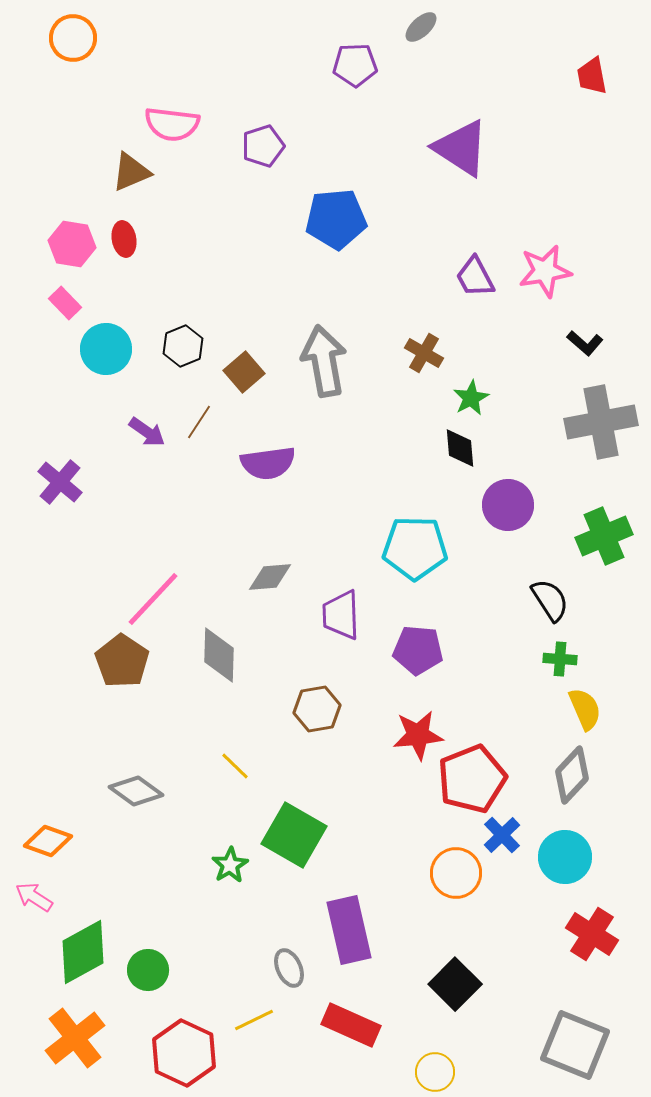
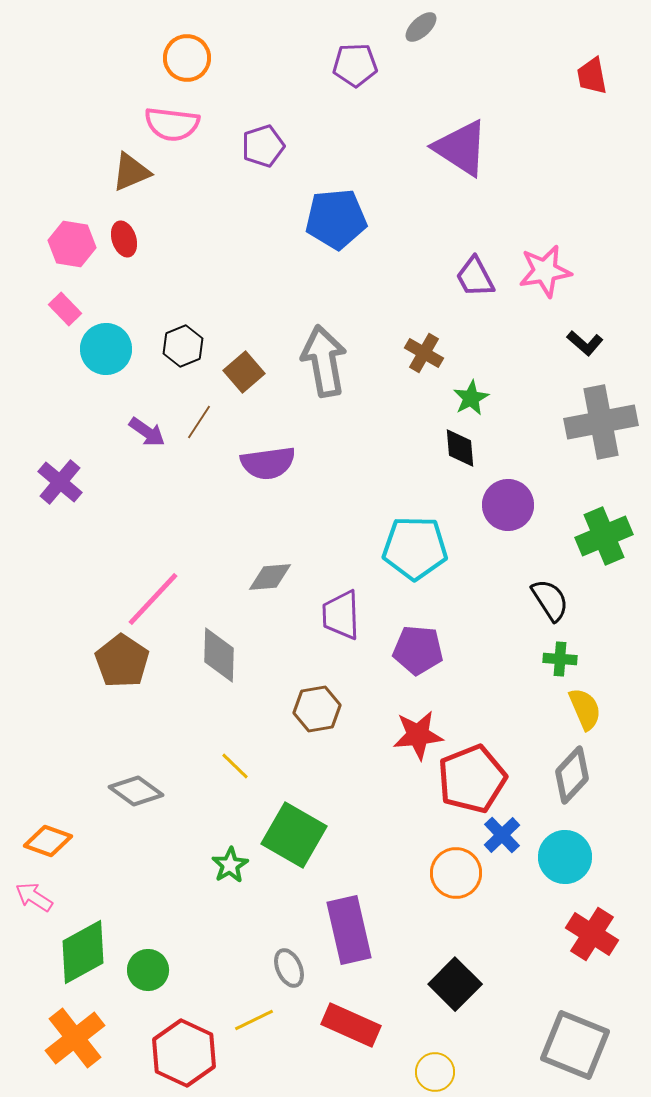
orange circle at (73, 38): moved 114 px right, 20 px down
red ellipse at (124, 239): rotated 8 degrees counterclockwise
pink rectangle at (65, 303): moved 6 px down
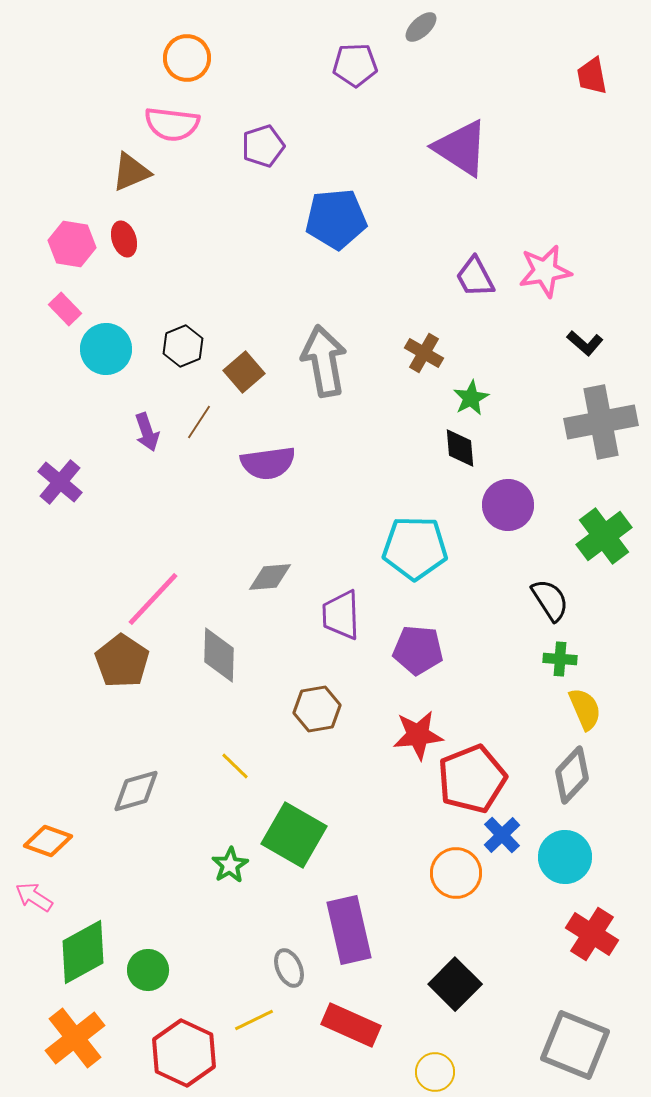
purple arrow at (147, 432): rotated 36 degrees clockwise
green cross at (604, 536): rotated 14 degrees counterclockwise
gray diamond at (136, 791): rotated 52 degrees counterclockwise
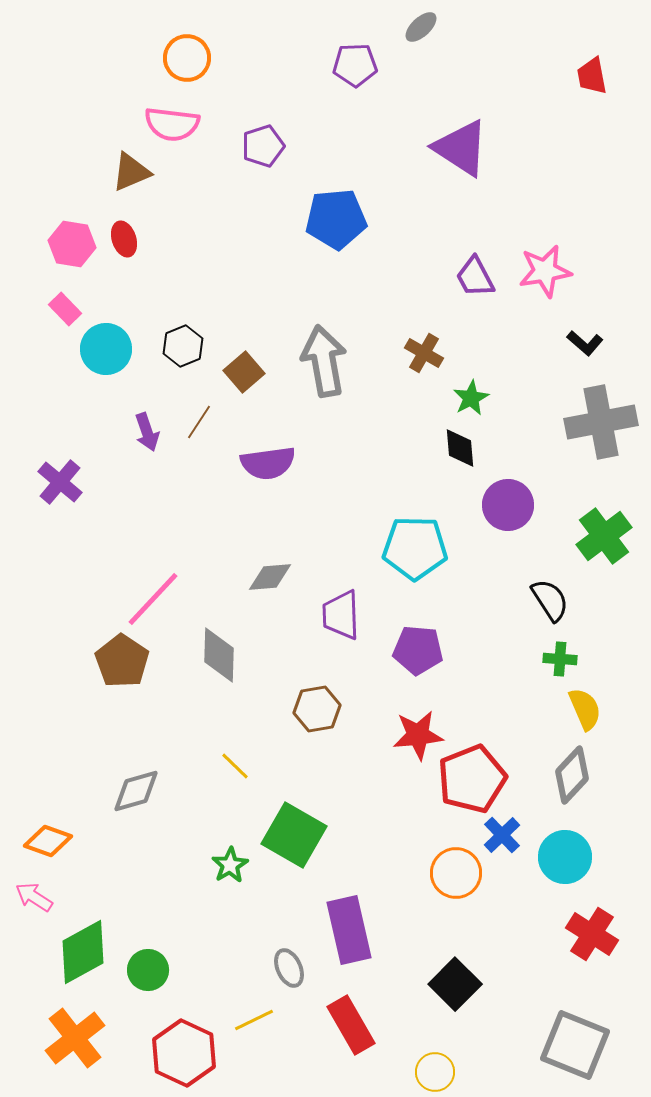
red rectangle at (351, 1025): rotated 36 degrees clockwise
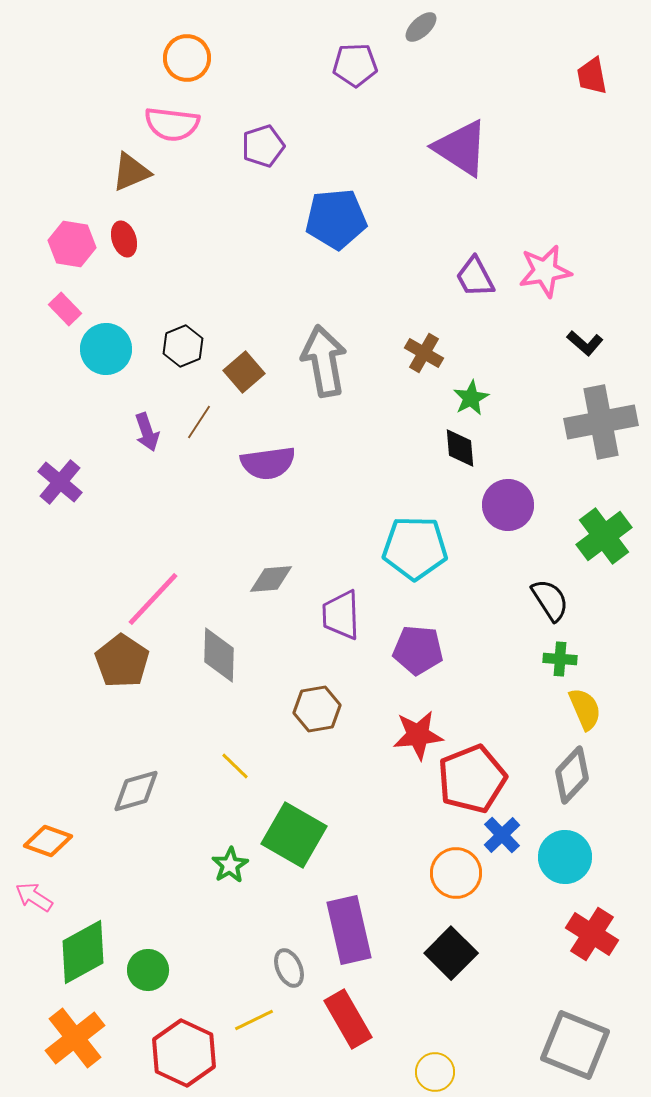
gray diamond at (270, 577): moved 1 px right, 2 px down
black square at (455, 984): moved 4 px left, 31 px up
red rectangle at (351, 1025): moved 3 px left, 6 px up
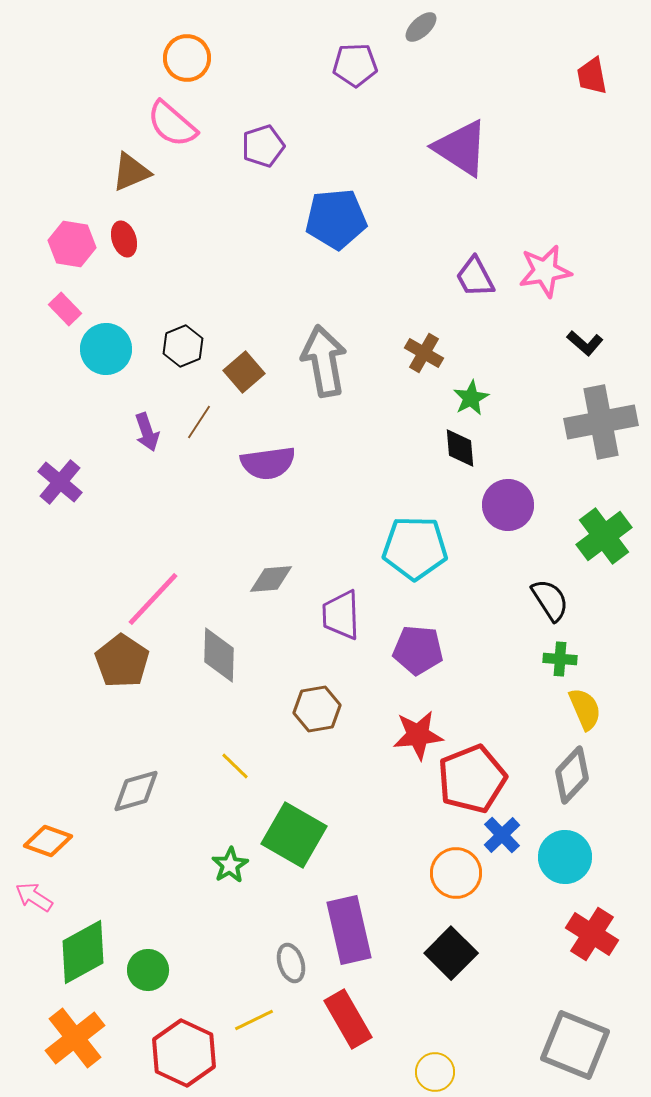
pink semicircle at (172, 124): rotated 34 degrees clockwise
gray ellipse at (289, 968): moved 2 px right, 5 px up; rotated 6 degrees clockwise
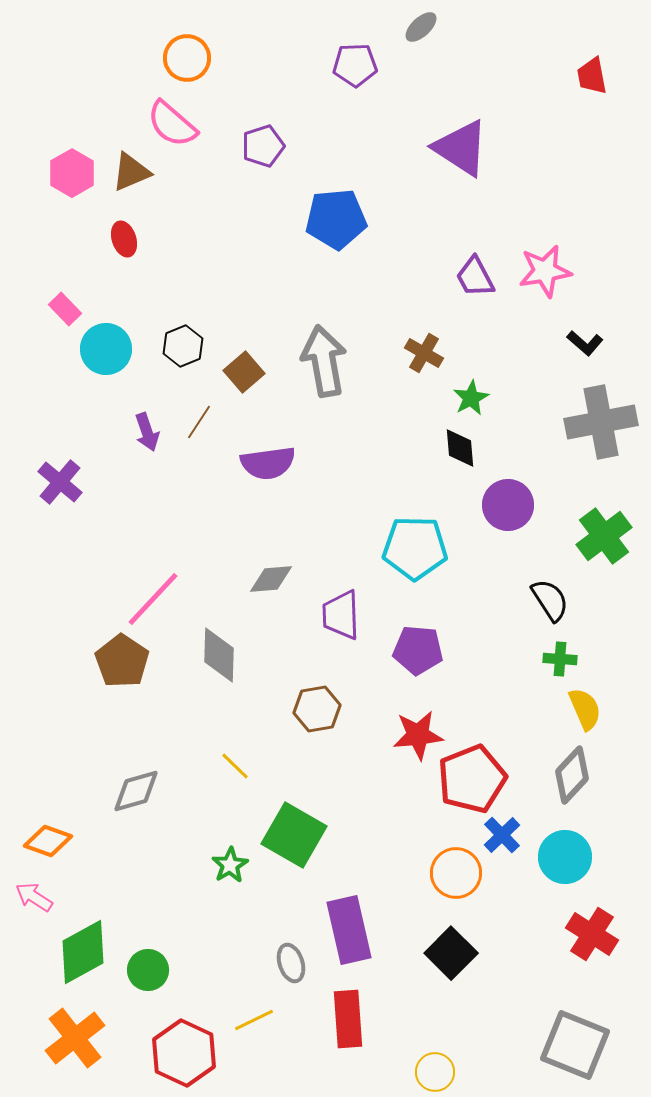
pink hexagon at (72, 244): moved 71 px up; rotated 21 degrees clockwise
red rectangle at (348, 1019): rotated 26 degrees clockwise
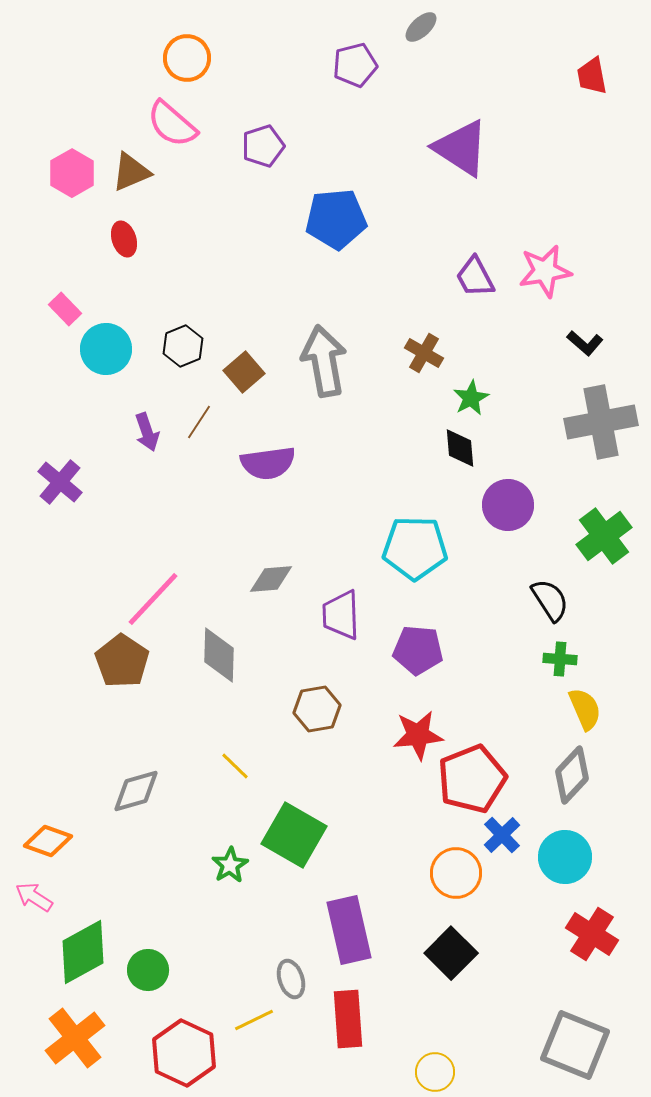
purple pentagon at (355, 65): rotated 12 degrees counterclockwise
gray ellipse at (291, 963): moved 16 px down
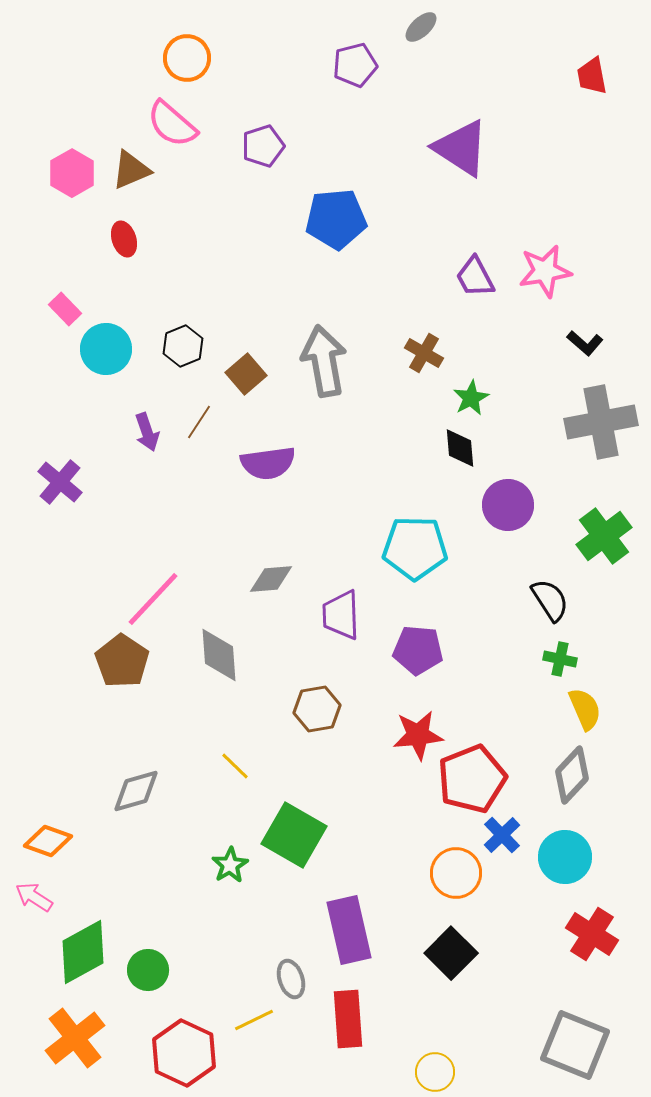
brown triangle at (131, 172): moved 2 px up
brown square at (244, 372): moved 2 px right, 2 px down
gray diamond at (219, 655): rotated 6 degrees counterclockwise
green cross at (560, 659): rotated 8 degrees clockwise
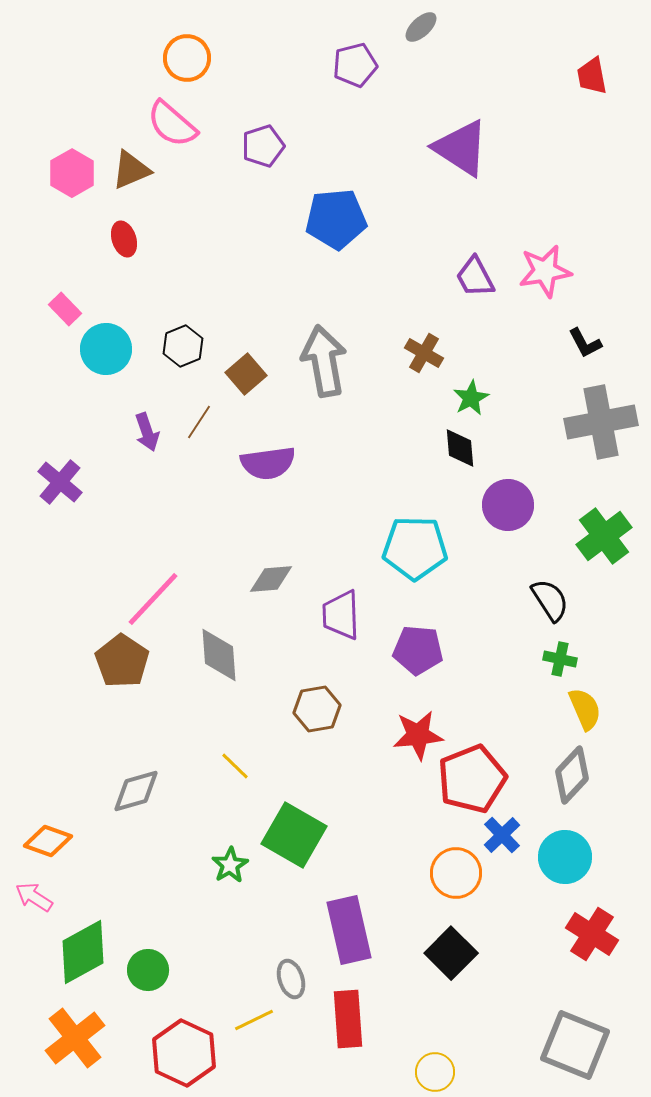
black L-shape at (585, 343): rotated 21 degrees clockwise
